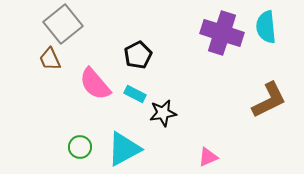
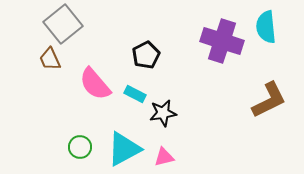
purple cross: moved 8 px down
black pentagon: moved 8 px right
pink triangle: moved 44 px left; rotated 10 degrees clockwise
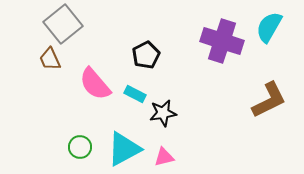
cyan semicircle: moved 3 px right; rotated 36 degrees clockwise
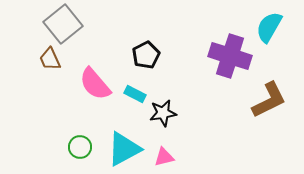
purple cross: moved 8 px right, 15 px down
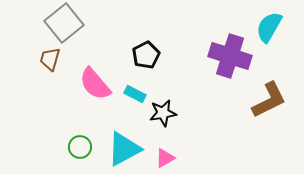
gray square: moved 1 px right, 1 px up
brown trapezoid: rotated 40 degrees clockwise
pink triangle: moved 1 px right, 1 px down; rotated 15 degrees counterclockwise
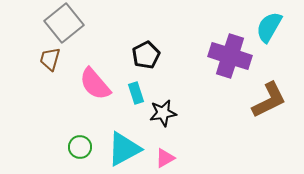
cyan rectangle: moved 1 px right, 1 px up; rotated 45 degrees clockwise
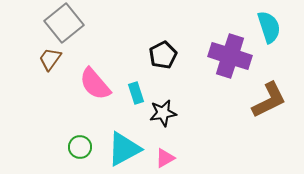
cyan semicircle: rotated 132 degrees clockwise
black pentagon: moved 17 px right
brown trapezoid: rotated 20 degrees clockwise
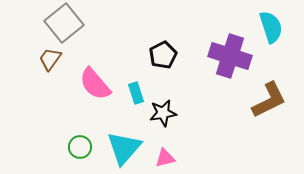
cyan semicircle: moved 2 px right
cyan triangle: moved 1 px up; rotated 21 degrees counterclockwise
pink triangle: rotated 15 degrees clockwise
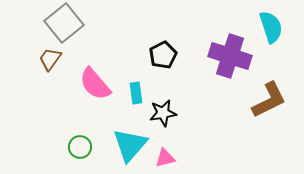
cyan rectangle: rotated 10 degrees clockwise
cyan triangle: moved 6 px right, 3 px up
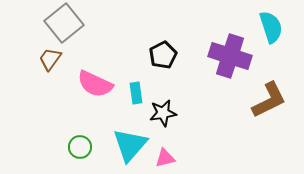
pink semicircle: rotated 24 degrees counterclockwise
